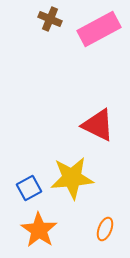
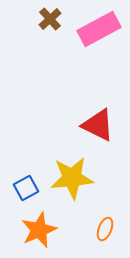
brown cross: rotated 25 degrees clockwise
blue square: moved 3 px left
orange star: rotated 15 degrees clockwise
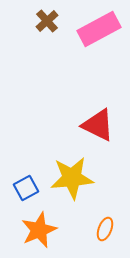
brown cross: moved 3 px left, 2 px down
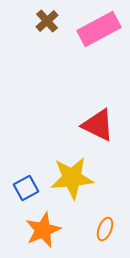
orange star: moved 4 px right
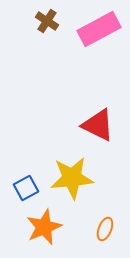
brown cross: rotated 15 degrees counterclockwise
orange star: moved 1 px right, 3 px up
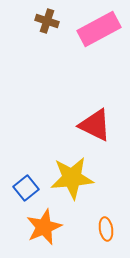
brown cross: rotated 15 degrees counterclockwise
red triangle: moved 3 px left
blue square: rotated 10 degrees counterclockwise
orange ellipse: moved 1 px right; rotated 30 degrees counterclockwise
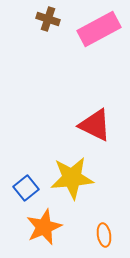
brown cross: moved 1 px right, 2 px up
orange ellipse: moved 2 px left, 6 px down
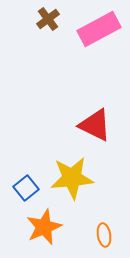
brown cross: rotated 35 degrees clockwise
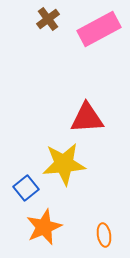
red triangle: moved 8 px left, 7 px up; rotated 30 degrees counterclockwise
yellow star: moved 8 px left, 14 px up
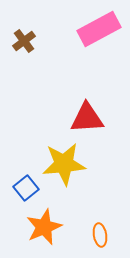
brown cross: moved 24 px left, 22 px down
orange ellipse: moved 4 px left
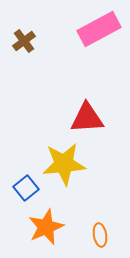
orange star: moved 2 px right
